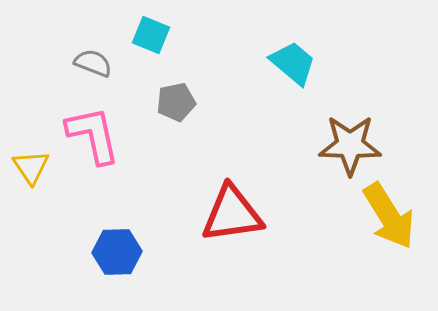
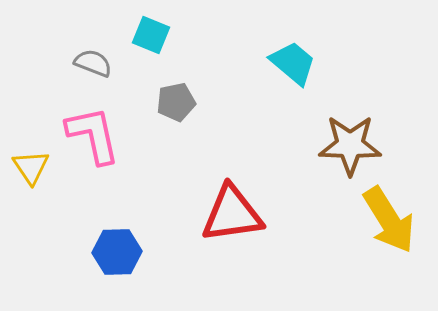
yellow arrow: moved 4 px down
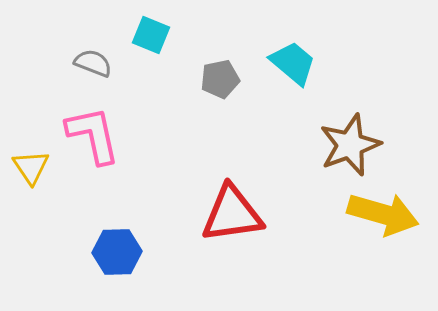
gray pentagon: moved 44 px right, 23 px up
brown star: rotated 22 degrees counterclockwise
yellow arrow: moved 6 px left, 6 px up; rotated 42 degrees counterclockwise
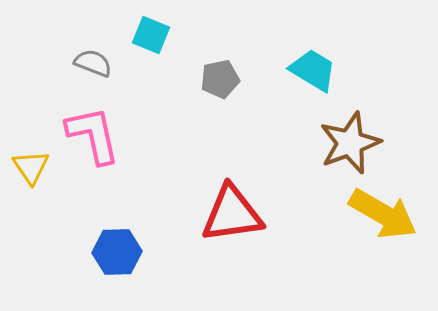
cyan trapezoid: moved 20 px right, 7 px down; rotated 9 degrees counterclockwise
brown star: moved 2 px up
yellow arrow: rotated 14 degrees clockwise
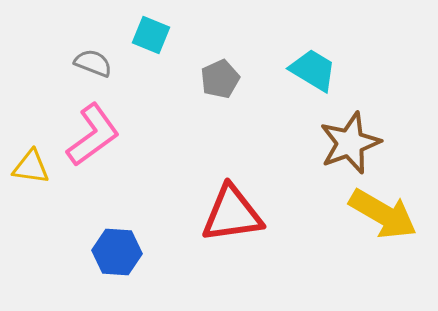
gray pentagon: rotated 12 degrees counterclockwise
pink L-shape: rotated 66 degrees clockwise
yellow triangle: rotated 48 degrees counterclockwise
blue hexagon: rotated 6 degrees clockwise
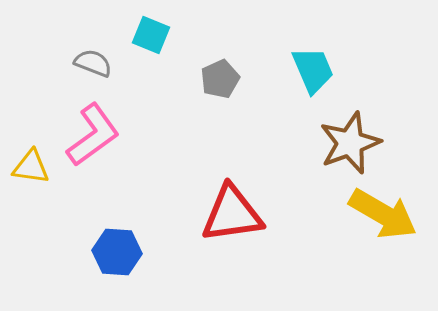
cyan trapezoid: rotated 36 degrees clockwise
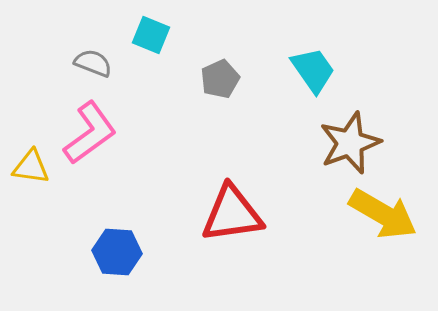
cyan trapezoid: rotated 12 degrees counterclockwise
pink L-shape: moved 3 px left, 2 px up
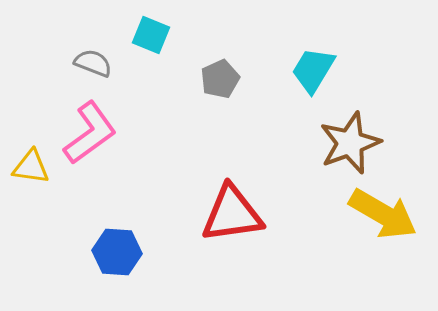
cyan trapezoid: rotated 114 degrees counterclockwise
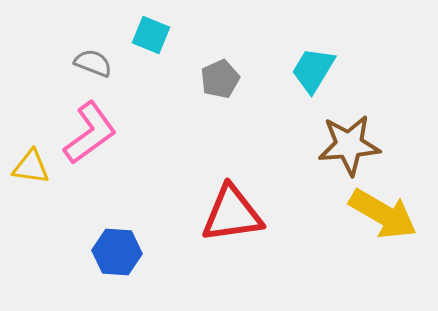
brown star: moved 1 px left, 2 px down; rotated 16 degrees clockwise
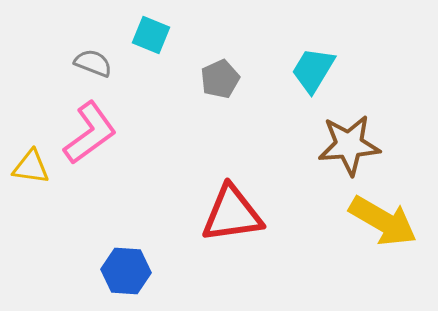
yellow arrow: moved 7 px down
blue hexagon: moved 9 px right, 19 px down
